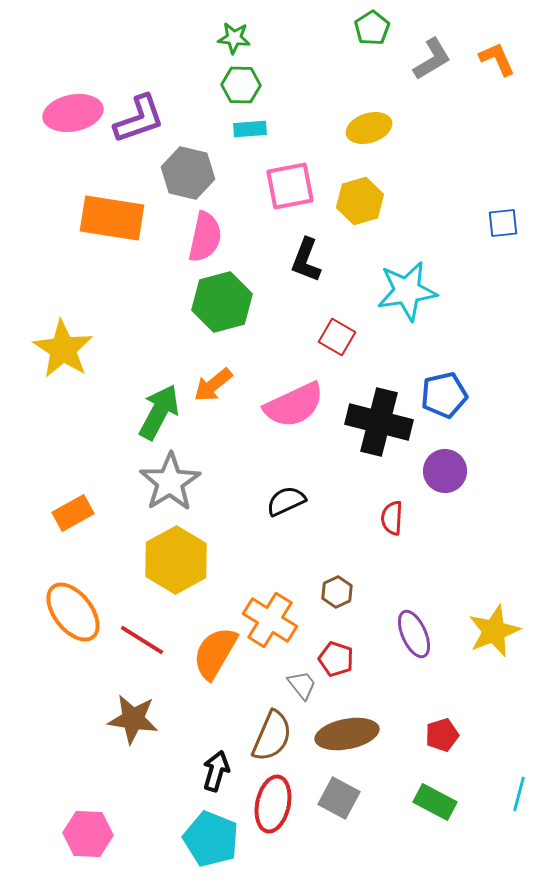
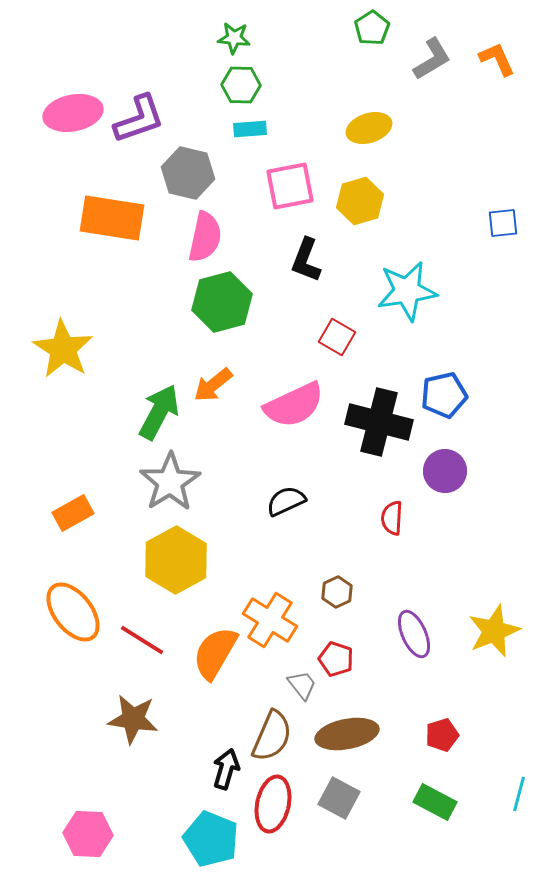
black arrow at (216, 771): moved 10 px right, 2 px up
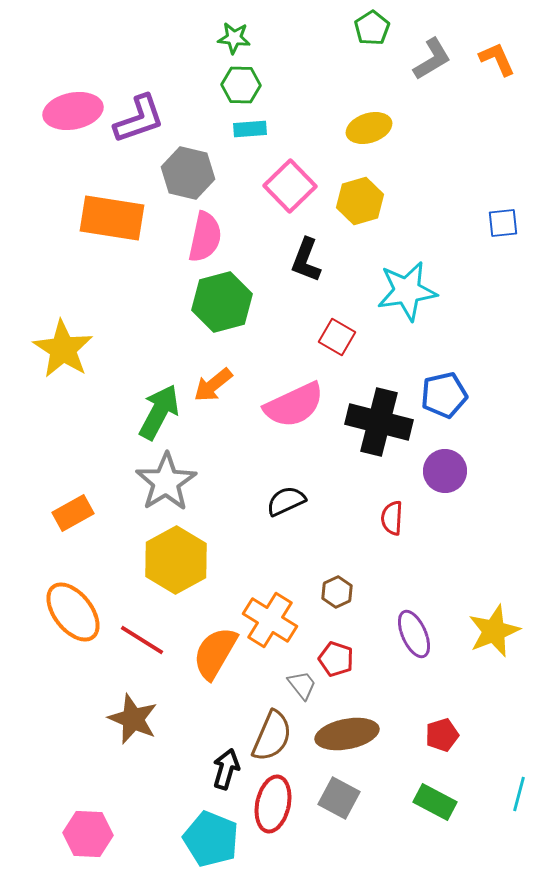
pink ellipse at (73, 113): moved 2 px up
pink square at (290, 186): rotated 33 degrees counterclockwise
gray star at (170, 482): moved 4 px left
brown star at (133, 719): rotated 15 degrees clockwise
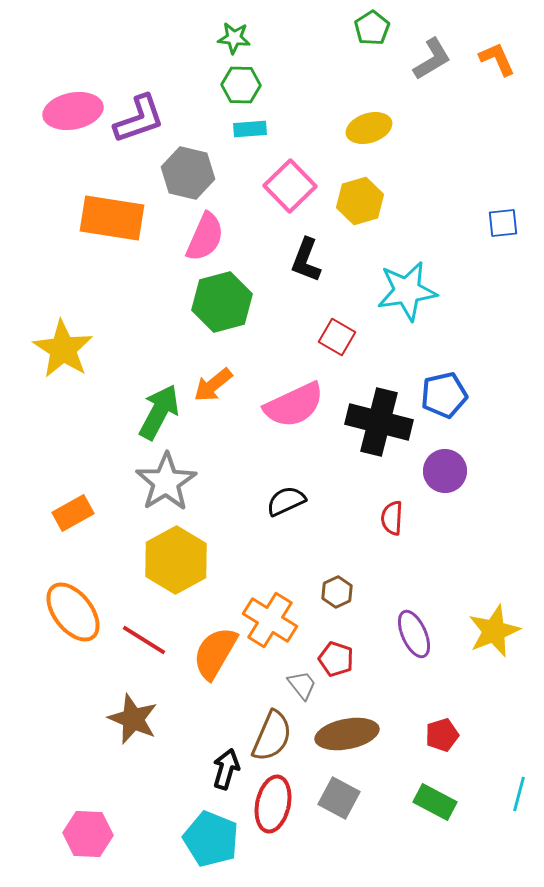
pink semicircle at (205, 237): rotated 12 degrees clockwise
red line at (142, 640): moved 2 px right
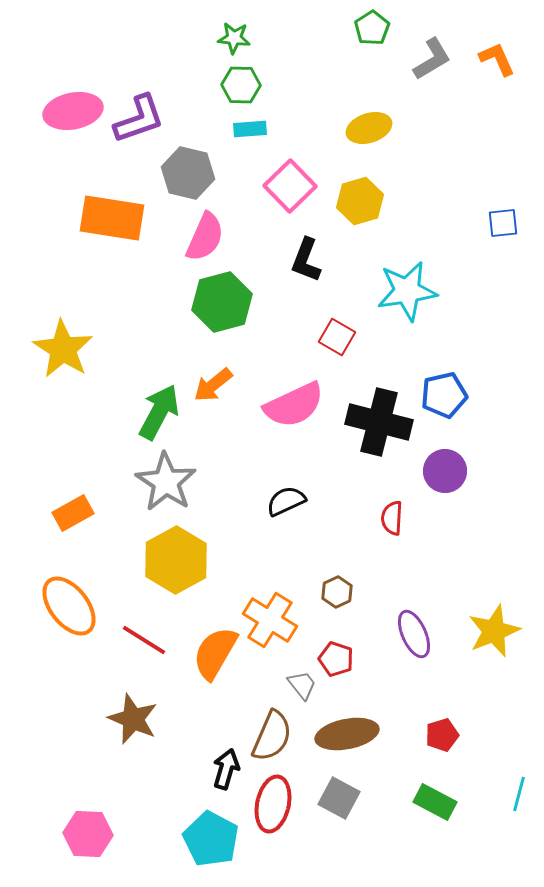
gray star at (166, 482): rotated 6 degrees counterclockwise
orange ellipse at (73, 612): moved 4 px left, 6 px up
cyan pentagon at (211, 839): rotated 6 degrees clockwise
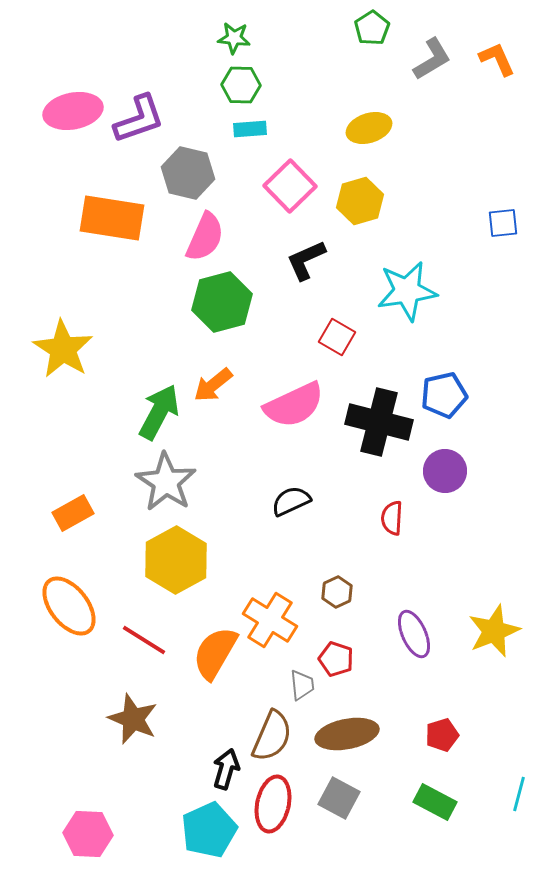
black L-shape at (306, 260): rotated 45 degrees clockwise
black semicircle at (286, 501): moved 5 px right
gray trapezoid at (302, 685): rotated 32 degrees clockwise
cyan pentagon at (211, 839): moved 2 px left, 9 px up; rotated 20 degrees clockwise
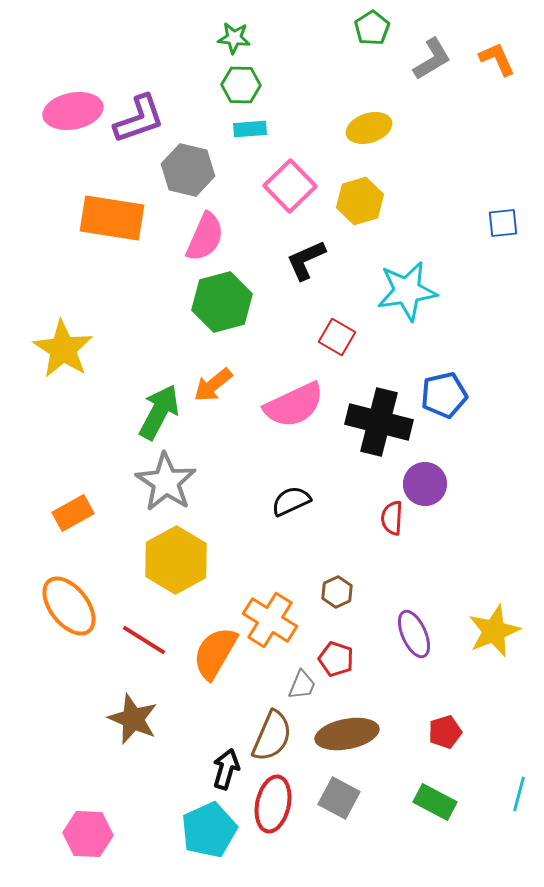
gray hexagon at (188, 173): moved 3 px up
purple circle at (445, 471): moved 20 px left, 13 px down
gray trapezoid at (302, 685): rotated 28 degrees clockwise
red pentagon at (442, 735): moved 3 px right, 3 px up
